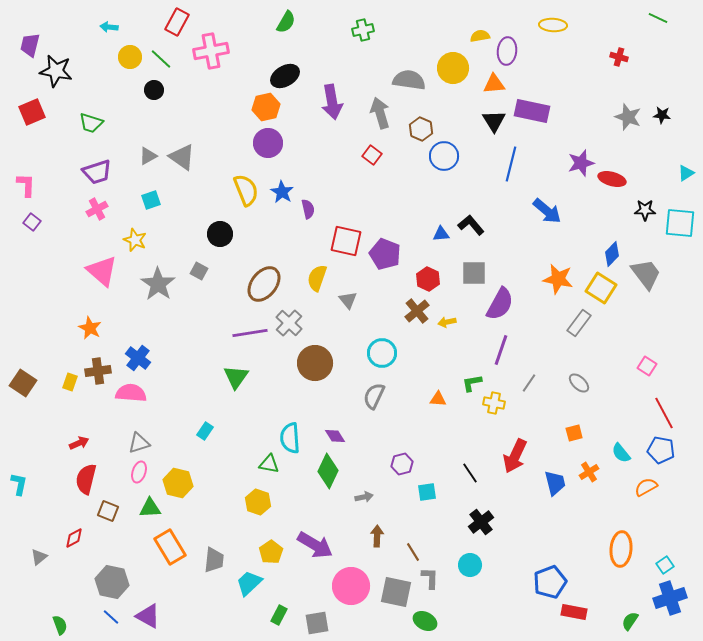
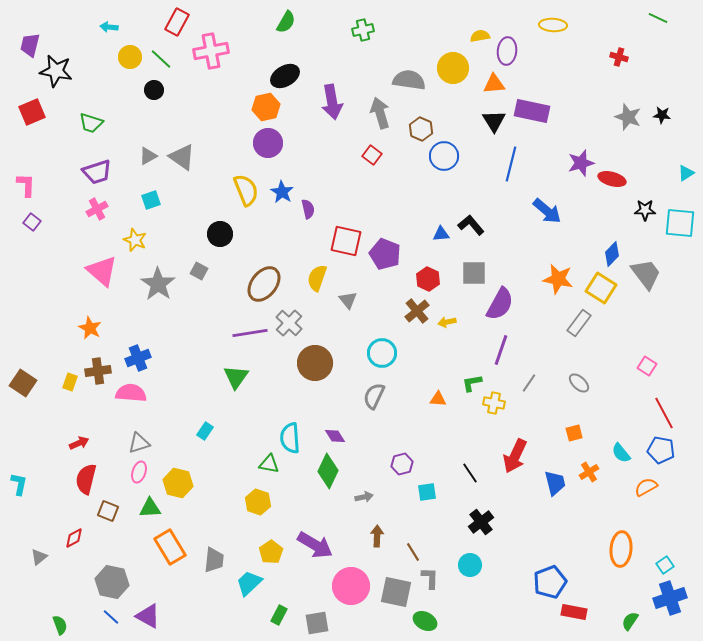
blue cross at (138, 358): rotated 30 degrees clockwise
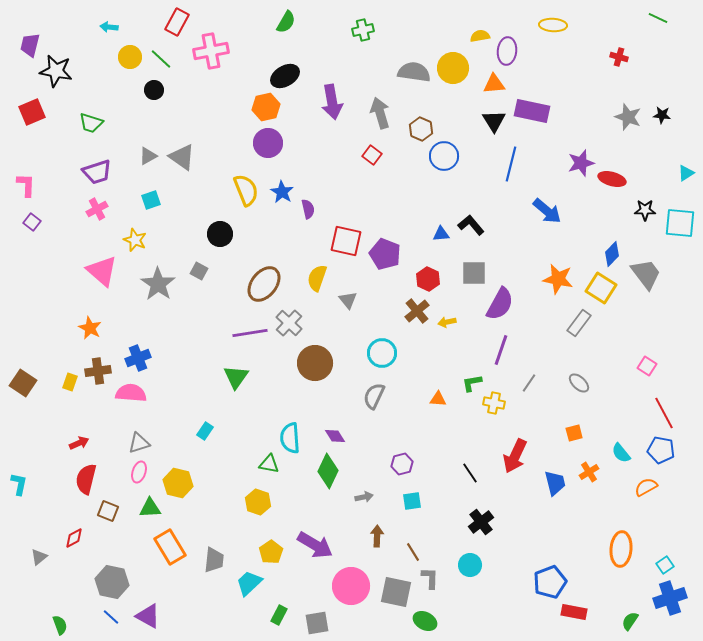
gray semicircle at (409, 80): moved 5 px right, 8 px up
cyan square at (427, 492): moved 15 px left, 9 px down
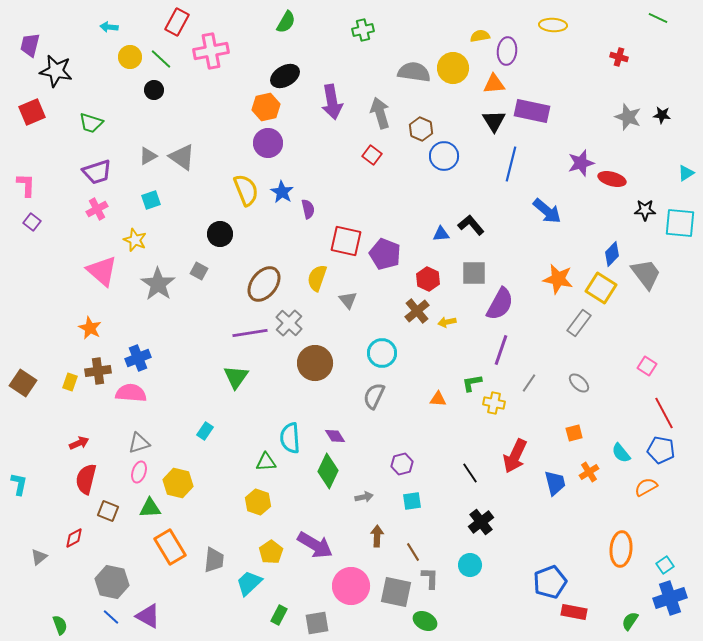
green triangle at (269, 464): moved 3 px left, 2 px up; rotated 15 degrees counterclockwise
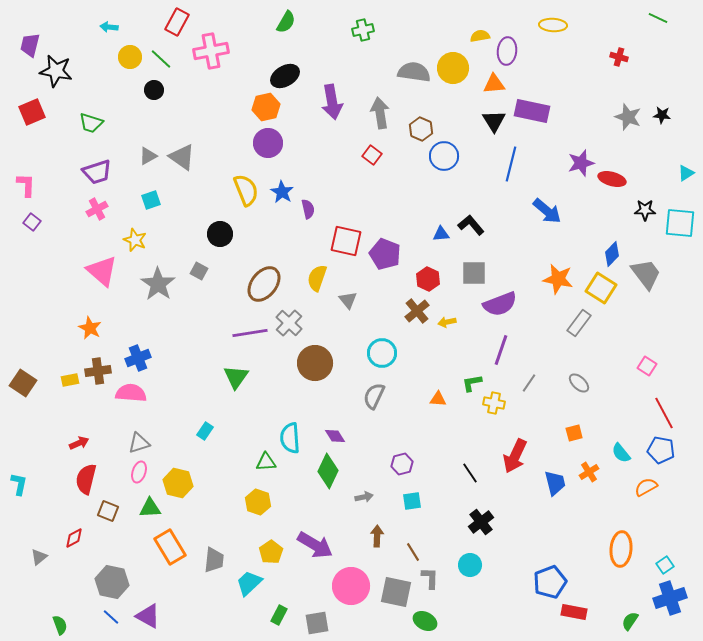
gray arrow at (380, 113): rotated 8 degrees clockwise
purple semicircle at (500, 304): rotated 40 degrees clockwise
yellow rectangle at (70, 382): moved 2 px up; rotated 60 degrees clockwise
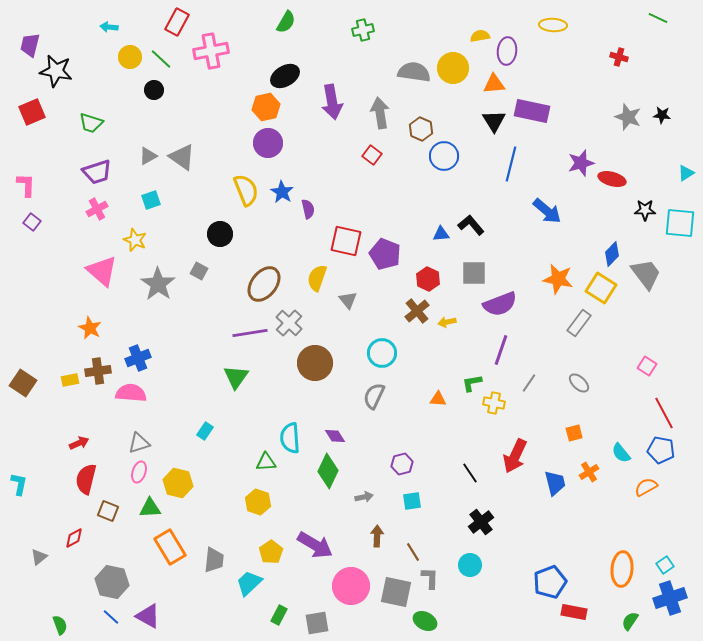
orange ellipse at (621, 549): moved 1 px right, 20 px down
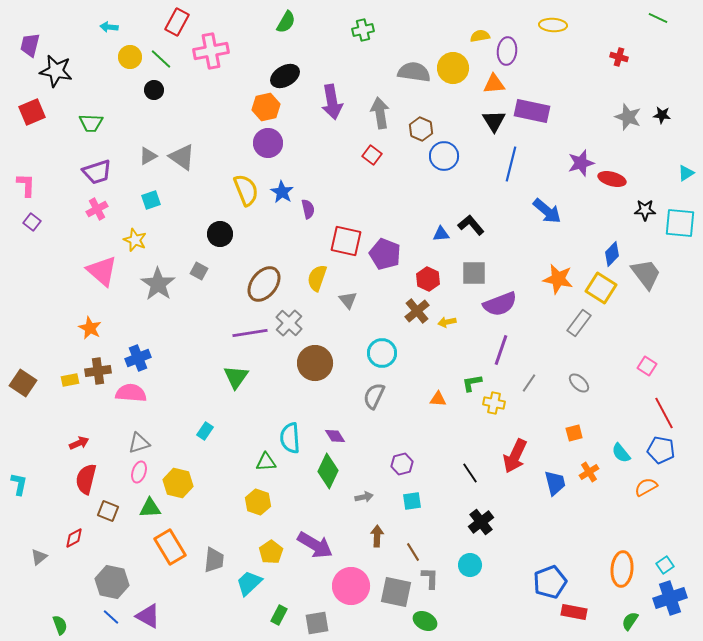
green trapezoid at (91, 123): rotated 15 degrees counterclockwise
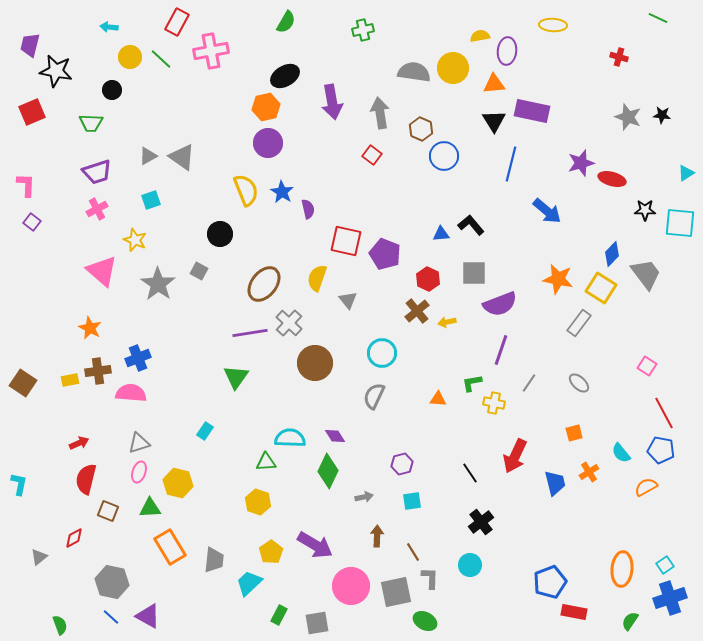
black circle at (154, 90): moved 42 px left
cyan semicircle at (290, 438): rotated 96 degrees clockwise
gray square at (396, 592): rotated 24 degrees counterclockwise
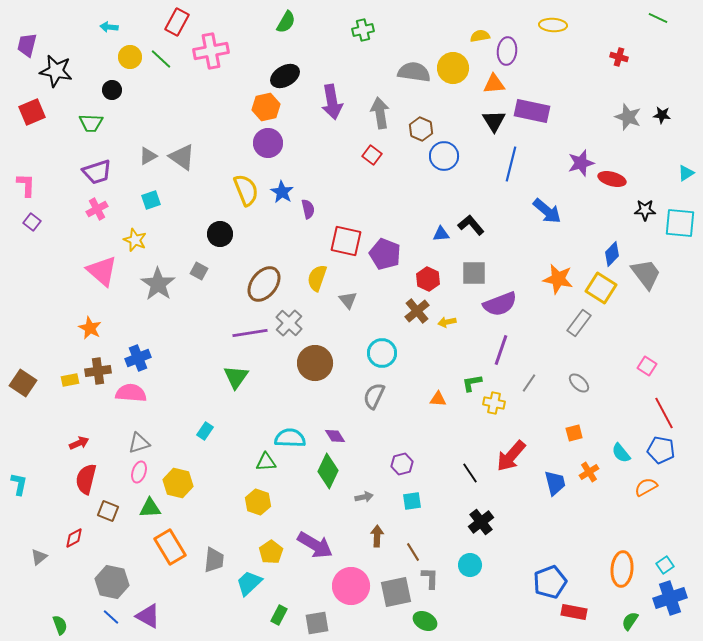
purple trapezoid at (30, 45): moved 3 px left
red arrow at (515, 456): moved 4 px left; rotated 16 degrees clockwise
